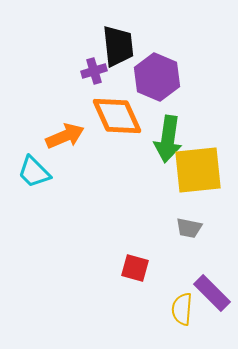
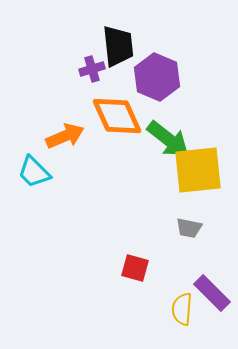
purple cross: moved 2 px left, 2 px up
green arrow: rotated 60 degrees counterclockwise
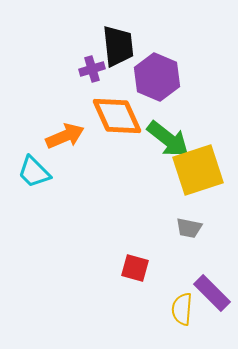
yellow square: rotated 12 degrees counterclockwise
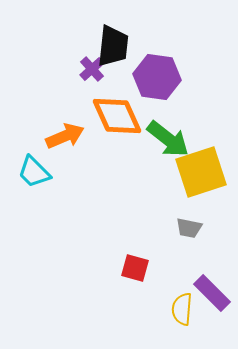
black trapezoid: moved 5 px left; rotated 12 degrees clockwise
purple cross: rotated 25 degrees counterclockwise
purple hexagon: rotated 15 degrees counterclockwise
yellow square: moved 3 px right, 2 px down
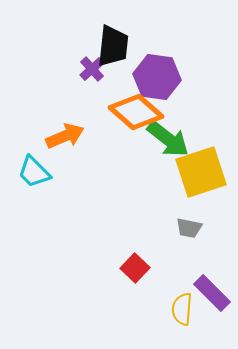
orange diamond: moved 19 px right, 4 px up; rotated 24 degrees counterclockwise
red square: rotated 28 degrees clockwise
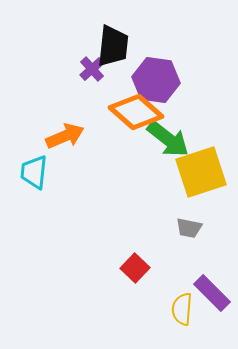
purple hexagon: moved 1 px left, 3 px down
cyan trapezoid: rotated 51 degrees clockwise
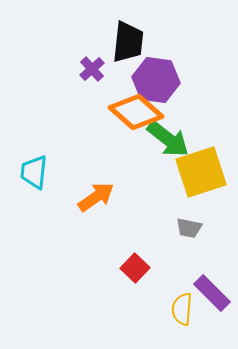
black trapezoid: moved 15 px right, 4 px up
orange arrow: moved 31 px right, 61 px down; rotated 12 degrees counterclockwise
